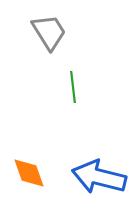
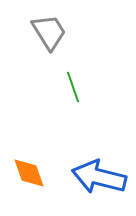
green line: rotated 12 degrees counterclockwise
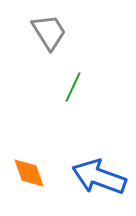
green line: rotated 44 degrees clockwise
blue arrow: rotated 6 degrees clockwise
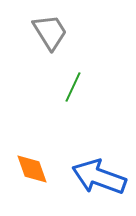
gray trapezoid: moved 1 px right
orange diamond: moved 3 px right, 4 px up
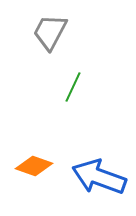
gray trapezoid: rotated 120 degrees counterclockwise
orange diamond: moved 2 px right, 3 px up; rotated 51 degrees counterclockwise
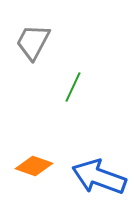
gray trapezoid: moved 17 px left, 10 px down
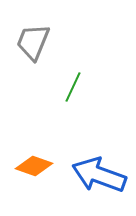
gray trapezoid: rotated 6 degrees counterclockwise
blue arrow: moved 2 px up
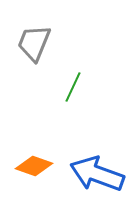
gray trapezoid: moved 1 px right, 1 px down
blue arrow: moved 2 px left, 1 px up
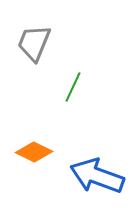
orange diamond: moved 14 px up; rotated 6 degrees clockwise
blue arrow: moved 2 px down
